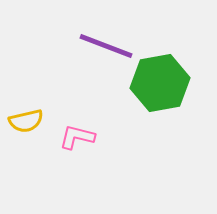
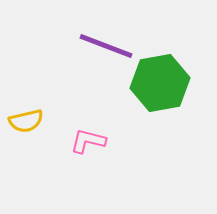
pink L-shape: moved 11 px right, 4 px down
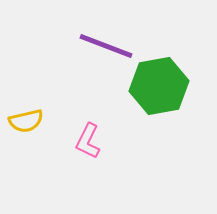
green hexagon: moved 1 px left, 3 px down
pink L-shape: rotated 78 degrees counterclockwise
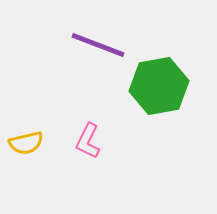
purple line: moved 8 px left, 1 px up
yellow semicircle: moved 22 px down
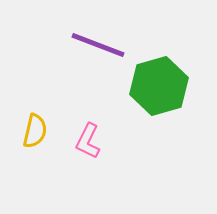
green hexagon: rotated 6 degrees counterclockwise
yellow semicircle: moved 9 px right, 12 px up; rotated 64 degrees counterclockwise
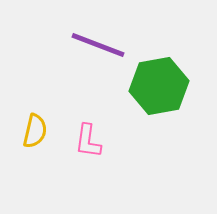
green hexagon: rotated 6 degrees clockwise
pink L-shape: rotated 18 degrees counterclockwise
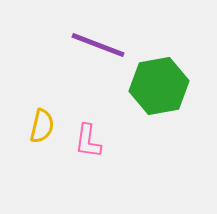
yellow semicircle: moved 7 px right, 5 px up
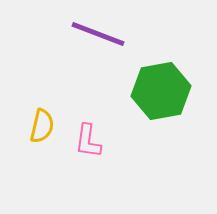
purple line: moved 11 px up
green hexagon: moved 2 px right, 5 px down
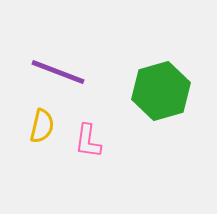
purple line: moved 40 px left, 38 px down
green hexagon: rotated 6 degrees counterclockwise
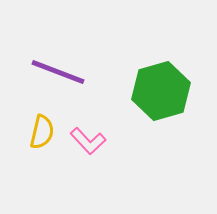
yellow semicircle: moved 6 px down
pink L-shape: rotated 51 degrees counterclockwise
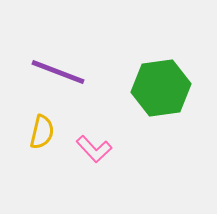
green hexagon: moved 3 px up; rotated 8 degrees clockwise
pink L-shape: moved 6 px right, 8 px down
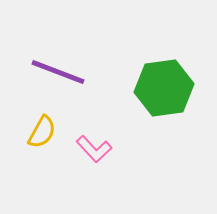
green hexagon: moved 3 px right
yellow semicircle: rotated 16 degrees clockwise
